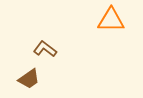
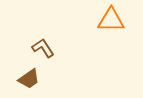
brown L-shape: moved 2 px left, 1 px up; rotated 20 degrees clockwise
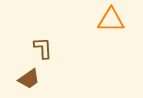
brown L-shape: rotated 30 degrees clockwise
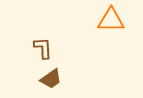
brown trapezoid: moved 22 px right
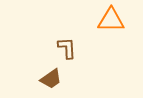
brown L-shape: moved 24 px right
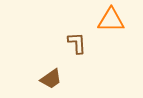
brown L-shape: moved 10 px right, 5 px up
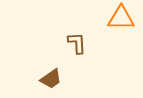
orange triangle: moved 10 px right, 2 px up
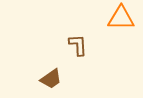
brown L-shape: moved 1 px right, 2 px down
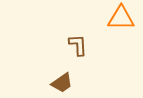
brown trapezoid: moved 11 px right, 4 px down
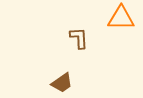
brown L-shape: moved 1 px right, 7 px up
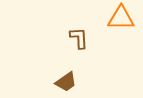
brown trapezoid: moved 4 px right, 1 px up
